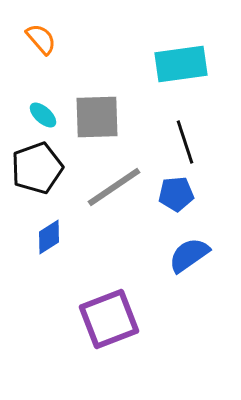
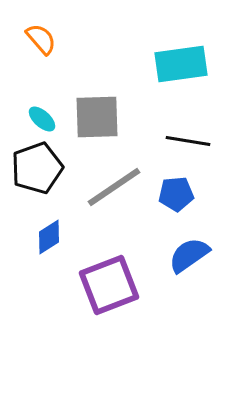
cyan ellipse: moved 1 px left, 4 px down
black line: moved 3 px right, 1 px up; rotated 63 degrees counterclockwise
purple square: moved 34 px up
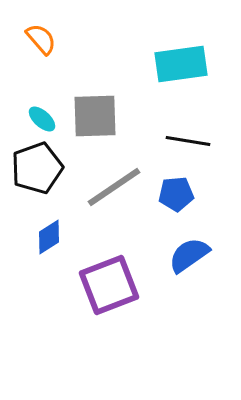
gray square: moved 2 px left, 1 px up
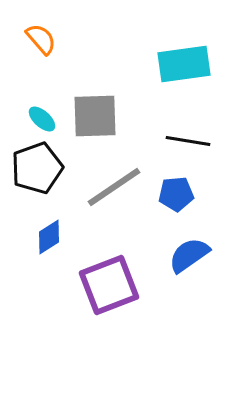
cyan rectangle: moved 3 px right
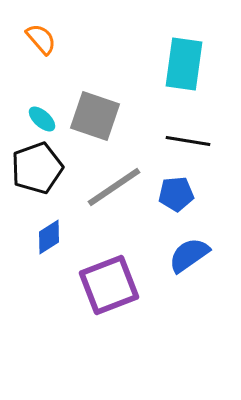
cyan rectangle: rotated 74 degrees counterclockwise
gray square: rotated 21 degrees clockwise
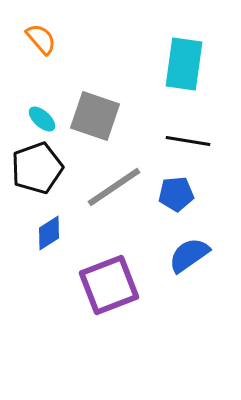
blue diamond: moved 4 px up
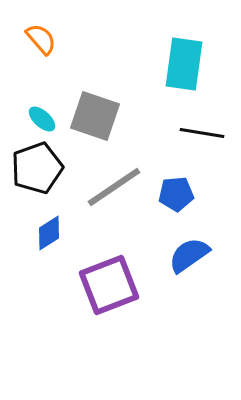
black line: moved 14 px right, 8 px up
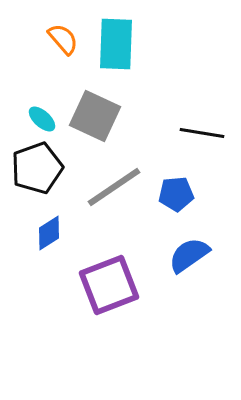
orange semicircle: moved 22 px right
cyan rectangle: moved 68 px left, 20 px up; rotated 6 degrees counterclockwise
gray square: rotated 6 degrees clockwise
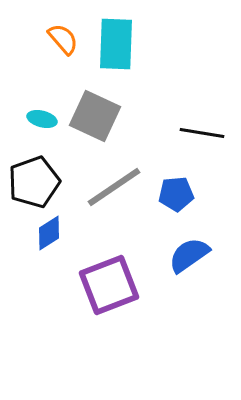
cyan ellipse: rotated 28 degrees counterclockwise
black pentagon: moved 3 px left, 14 px down
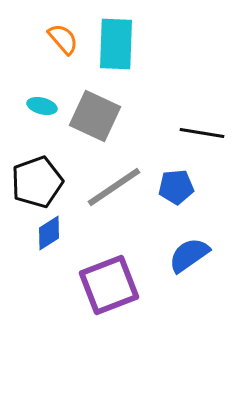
cyan ellipse: moved 13 px up
black pentagon: moved 3 px right
blue pentagon: moved 7 px up
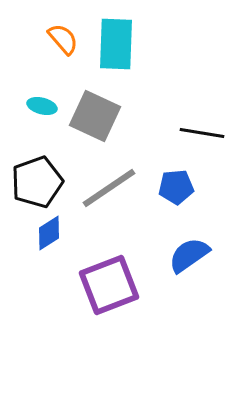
gray line: moved 5 px left, 1 px down
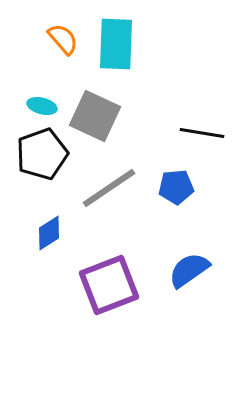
black pentagon: moved 5 px right, 28 px up
blue semicircle: moved 15 px down
